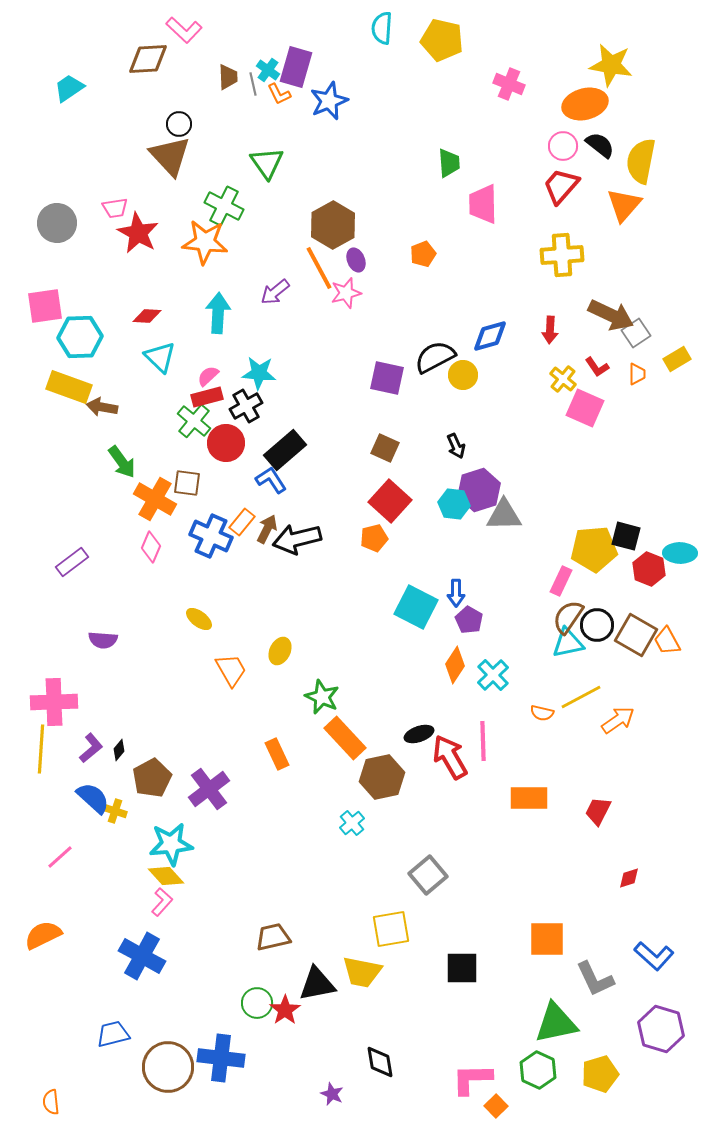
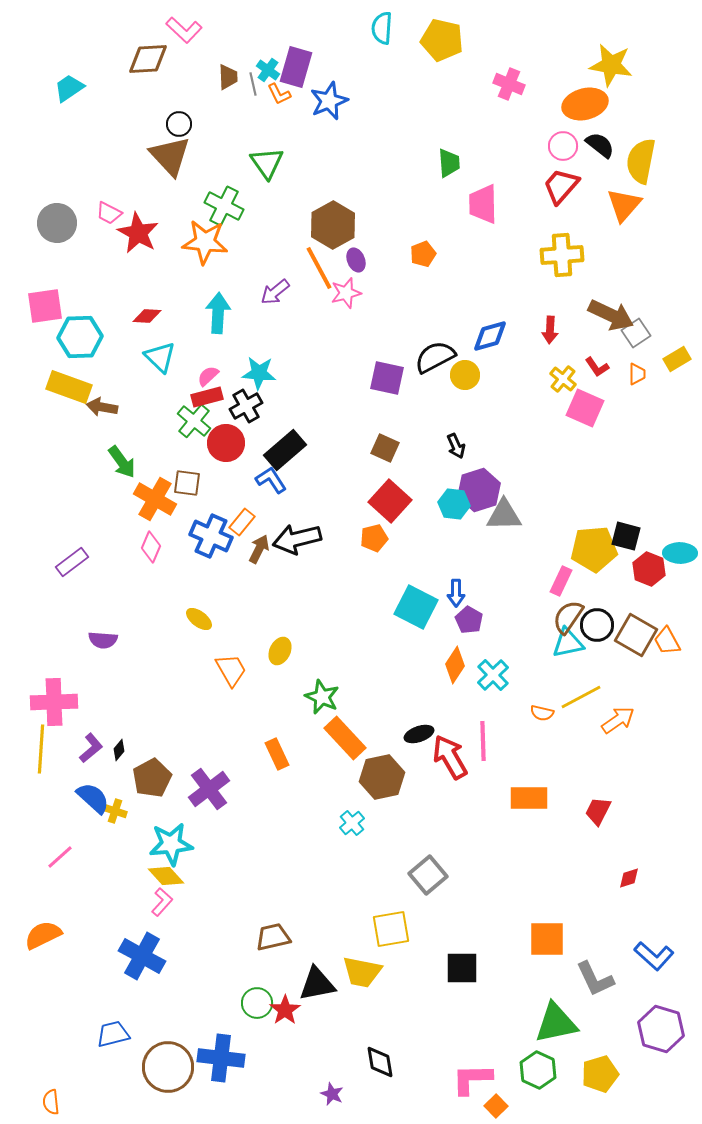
pink trapezoid at (115, 208): moved 6 px left, 5 px down; rotated 36 degrees clockwise
yellow circle at (463, 375): moved 2 px right
brown arrow at (267, 529): moved 8 px left, 20 px down
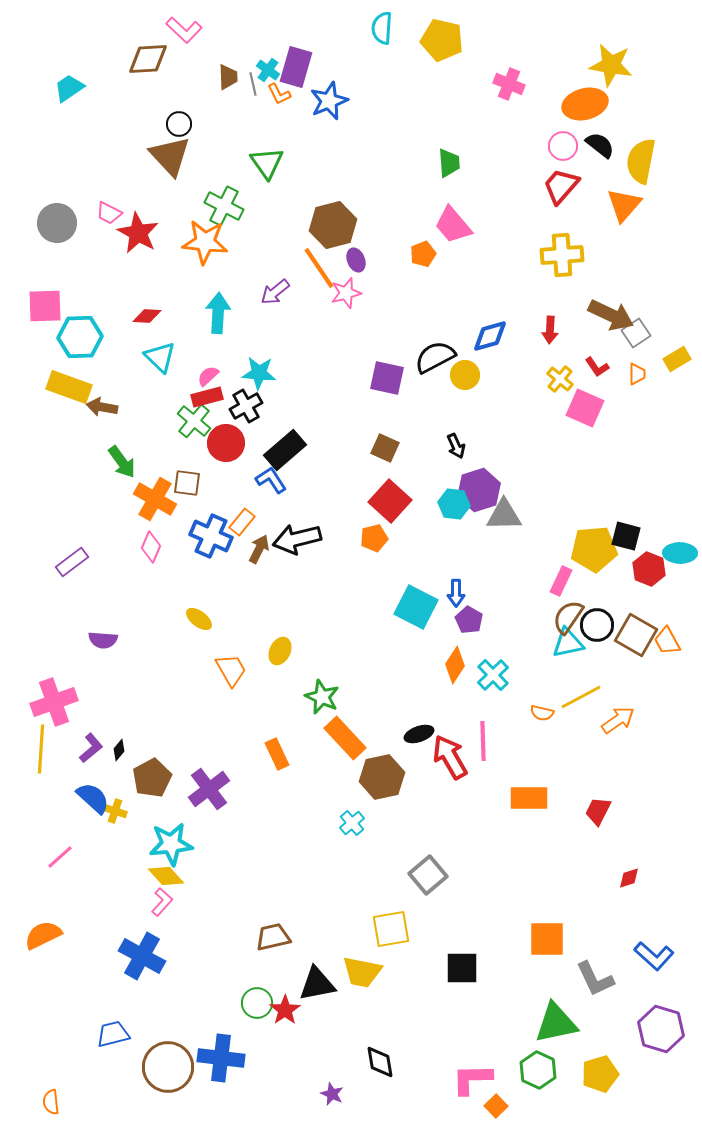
pink trapezoid at (483, 204): moved 30 px left, 21 px down; rotated 39 degrees counterclockwise
brown hexagon at (333, 225): rotated 15 degrees clockwise
orange line at (319, 268): rotated 6 degrees counterclockwise
pink square at (45, 306): rotated 6 degrees clockwise
yellow cross at (563, 379): moved 3 px left
pink cross at (54, 702): rotated 18 degrees counterclockwise
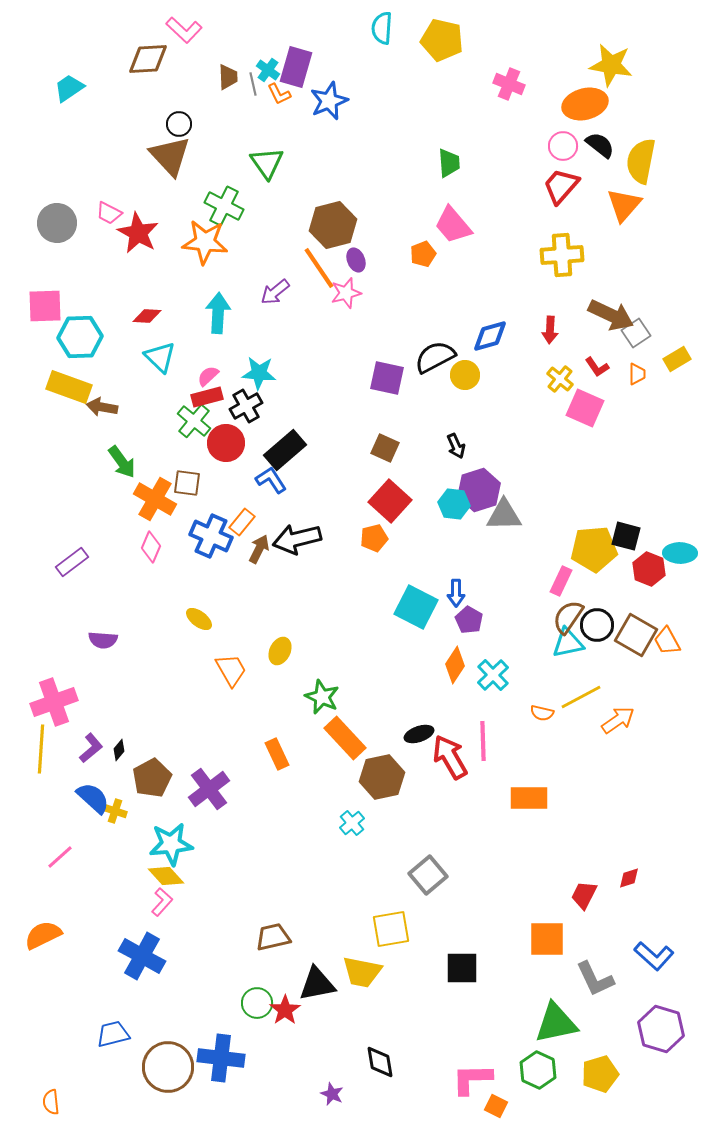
red trapezoid at (598, 811): moved 14 px left, 84 px down
orange square at (496, 1106): rotated 20 degrees counterclockwise
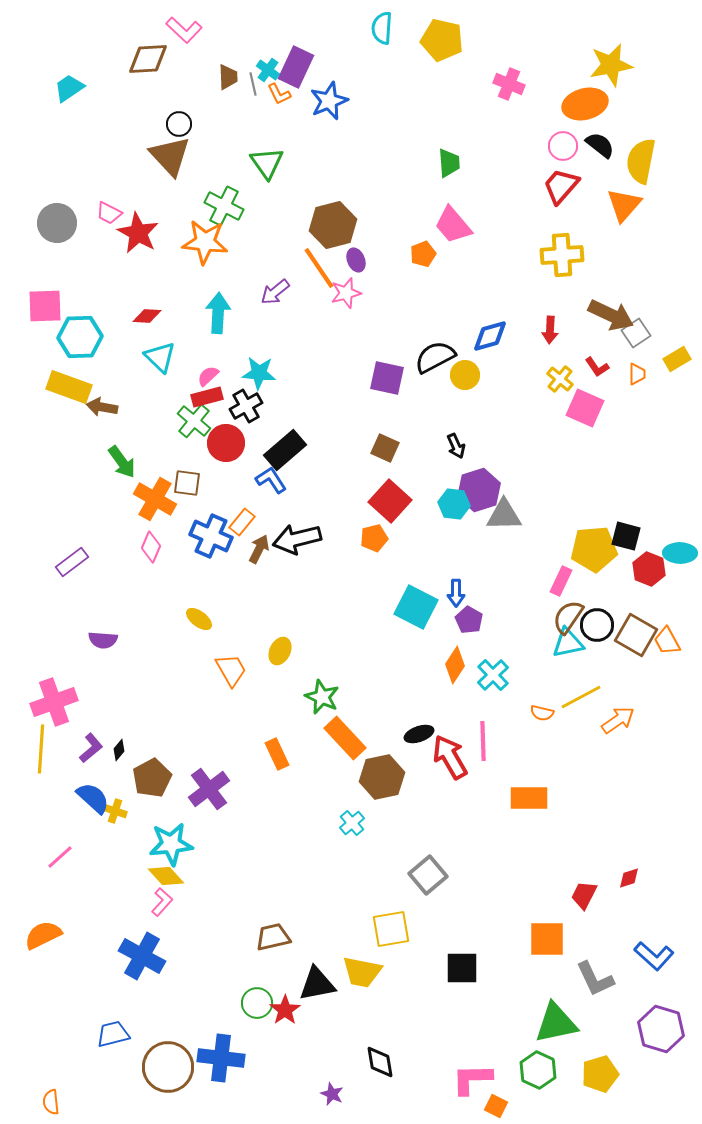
yellow star at (611, 65): rotated 21 degrees counterclockwise
purple rectangle at (296, 67): rotated 9 degrees clockwise
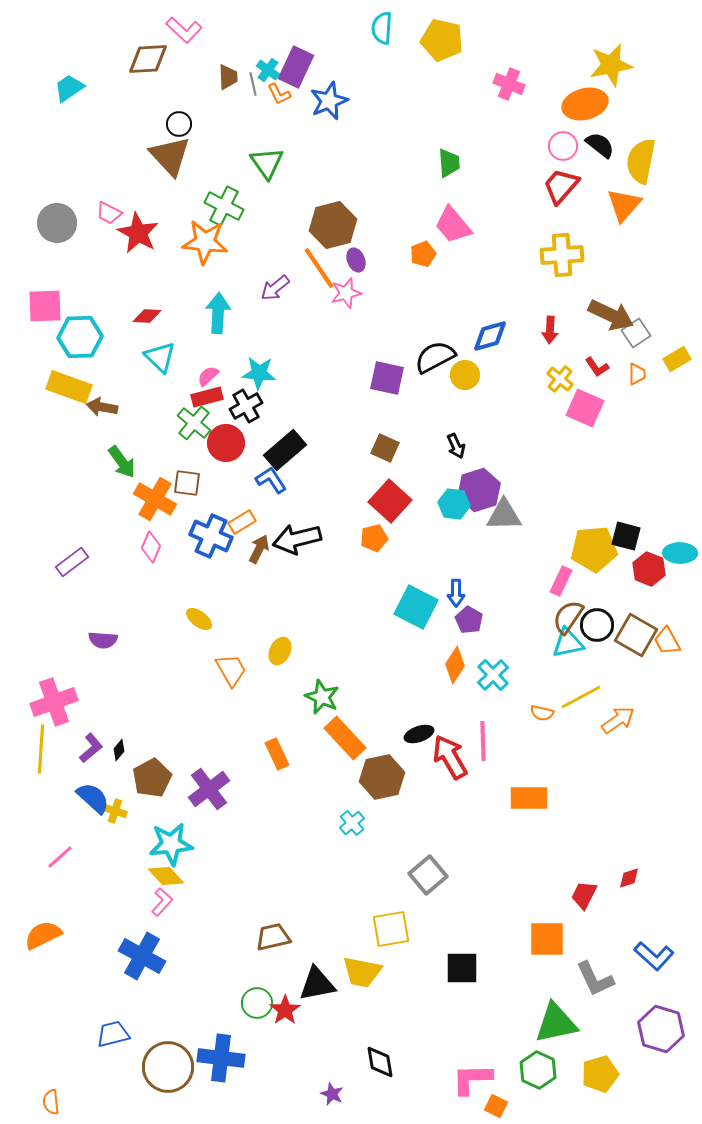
purple arrow at (275, 292): moved 4 px up
green cross at (194, 421): moved 2 px down
orange rectangle at (242, 522): rotated 20 degrees clockwise
